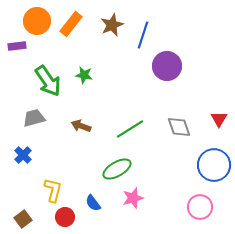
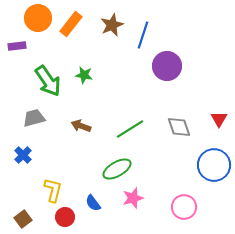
orange circle: moved 1 px right, 3 px up
pink circle: moved 16 px left
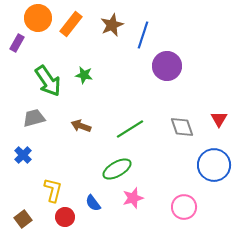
purple rectangle: moved 3 px up; rotated 54 degrees counterclockwise
gray diamond: moved 3 px right
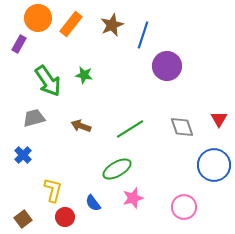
purple rectangle: moved 2 px right, 1 px down
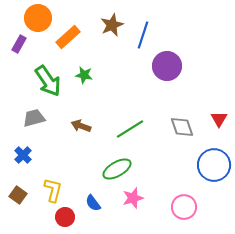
orange rectangle: moved 3 px left, 13 px down; rotated 10 degrees clockwise
brown square: moved 5 px left, 24 px up; rotated 18 degrees counterclockwise
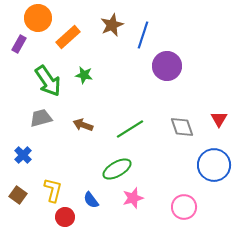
gray trapezoid: moved 7 px right
brown arrow: moved 2 px right, 1 px up
blue semicircle: moved 2 px left, 3 px up
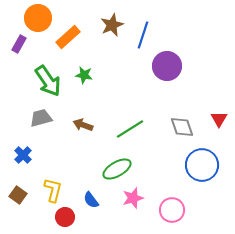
blue circle: moved 12 px left
pink circle: moved 12 px left, 3 px down
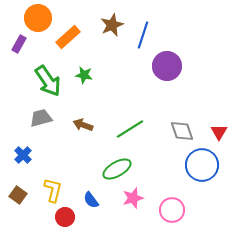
red triangle: moved 13 px down
gray diamond: moved 4 px down
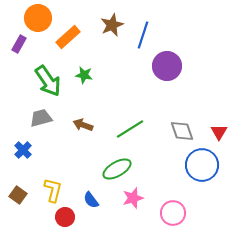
blue cross: moved 5 px up
pink circle: moved 1 px right, 3 px down
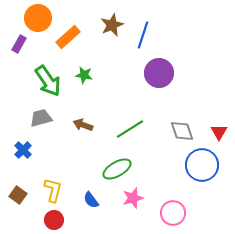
purple circle: moved 8 px left, 7 px down
red circle: moved 11 px left, 3 px down
